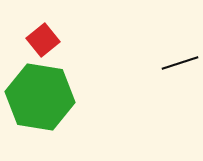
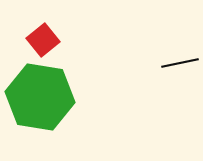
black line: rotated 6 degrees clockwise
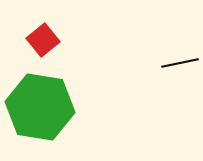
green hexagon: moved 10 px down
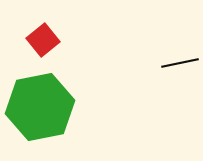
green hexagon: rotated 20 degrees counterclockwise
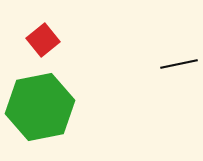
black line: moved 1 px left, 1 px down
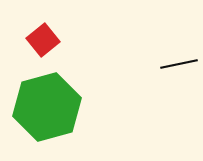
green hexagon: moved 7 px right; rotated 4 degrees counterclockwise
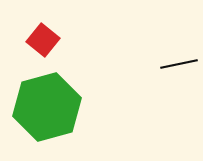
red square: rotated 12 degrees counterclockwise
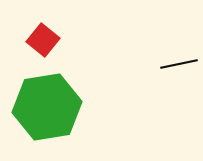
green hexagon: rotated 6 degrees clockwise
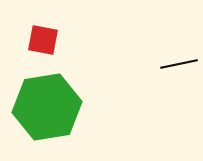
red square: rotated 28 degrees counterclockwise
